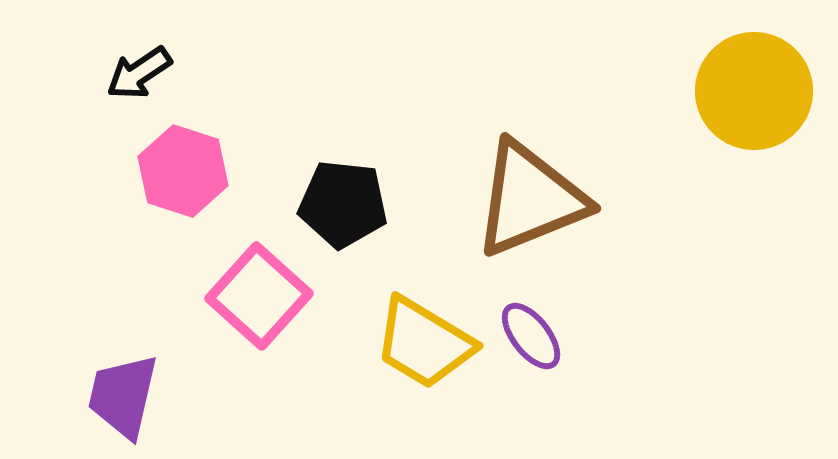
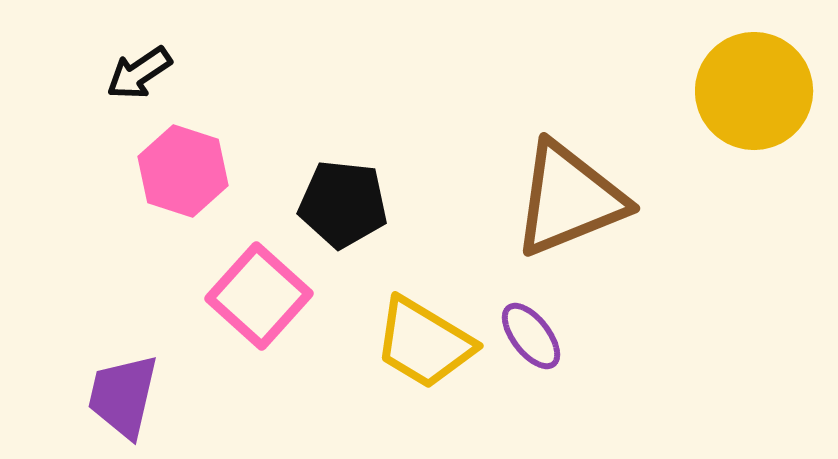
brown triangle: moved 39 px right
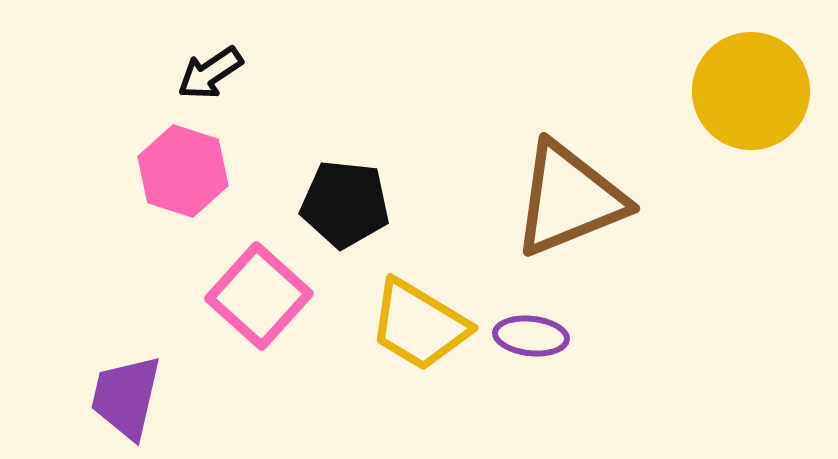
black arrow: moved 71 px right
yellow circle: moved 3 px left
black pentagon: moved 2 px right
purple ellipse: rotated 46 degrees counterclockwise
yellow trapezoid: moved 5 px left, 18 px up
purple trapezoid: moved 3 px right, 1 px down
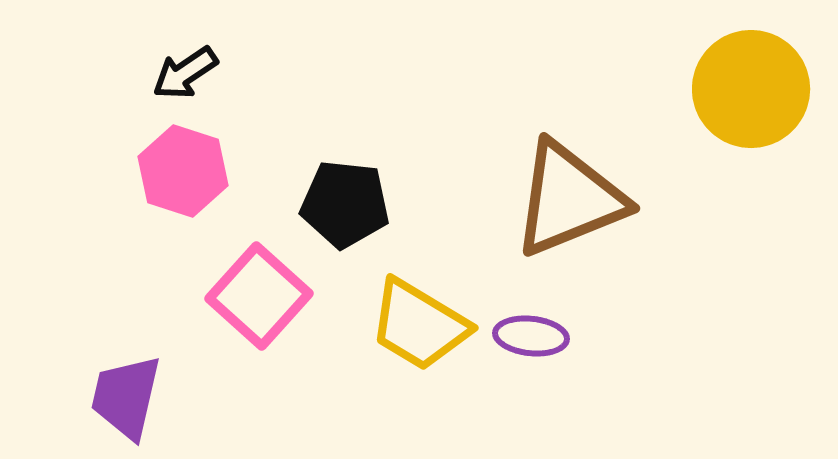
black arrow: moved 25 px left
yellow circle: moved 2 px up
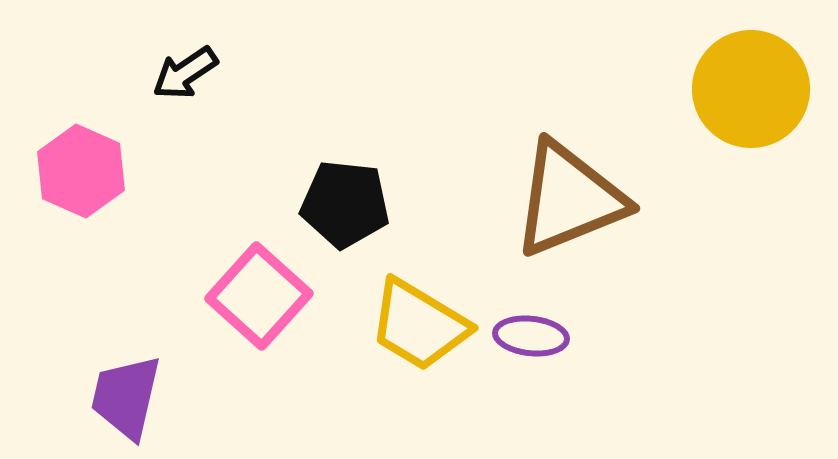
pink hexagon: moved 102 px left; rotated 6 degrees clockwise
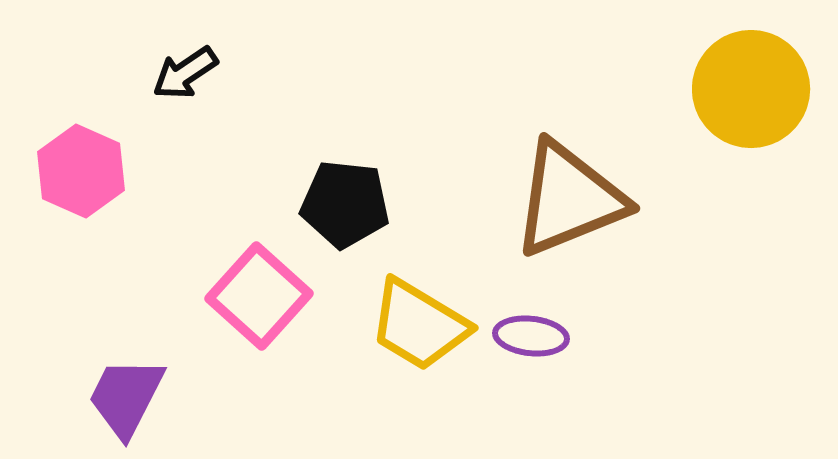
purple trapezoid: rotated 14 degrees clockwise
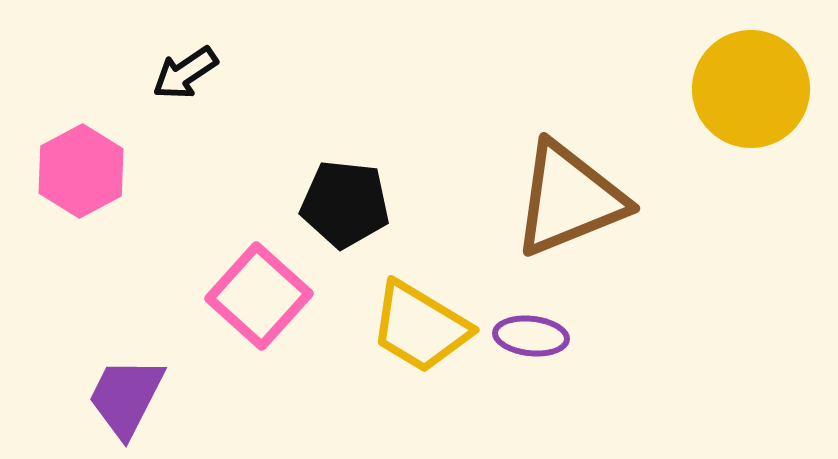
pink hexagon: rotated 8 degrees clockwise
yellow trapezoid: moved 1 px right, 2 px down
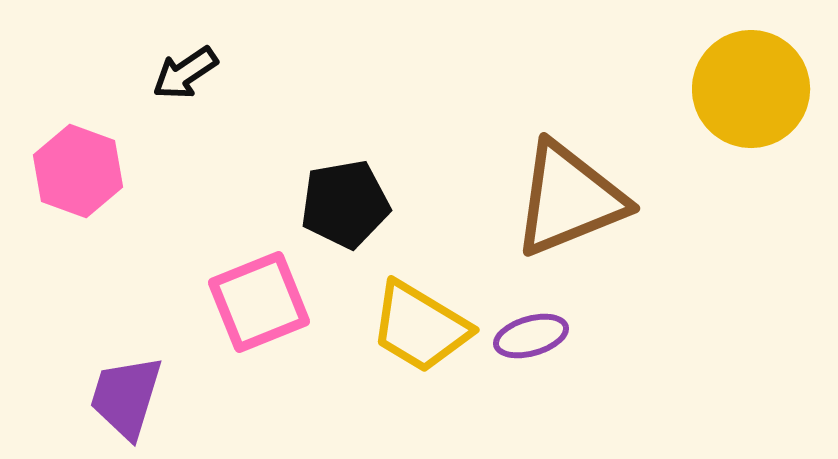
pink hexagon: moved 3 px left; rotated 12 degrees counterclockwise
black pentagon: rotated 16 degrees counterclockwise
pink square: moved 6 px down; rotated 26 degrees clockwise
purple ellipse: rotated 22 degrees counterclockwise
purple trapezoid: rotated 10 degrees counterclockwise
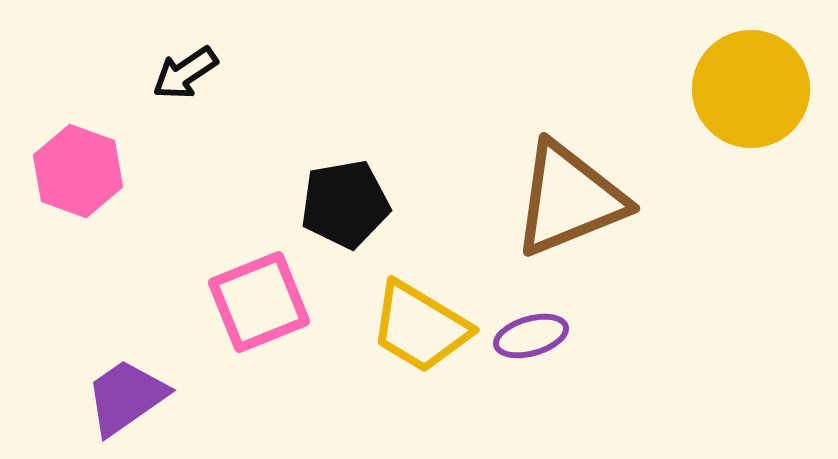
purple trapezoid: rotated 38 degrees clockwise
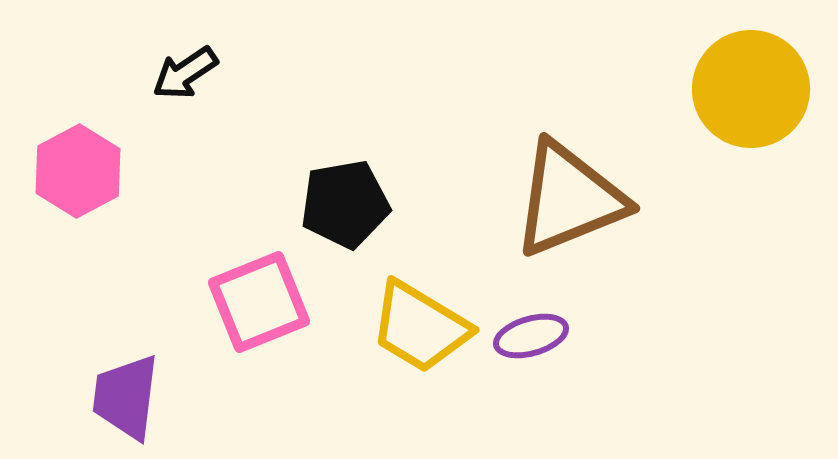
pink hexagon: rotated 12 degrees clockwise
purple trapezoid: rotated 48 degrees counterclockwise
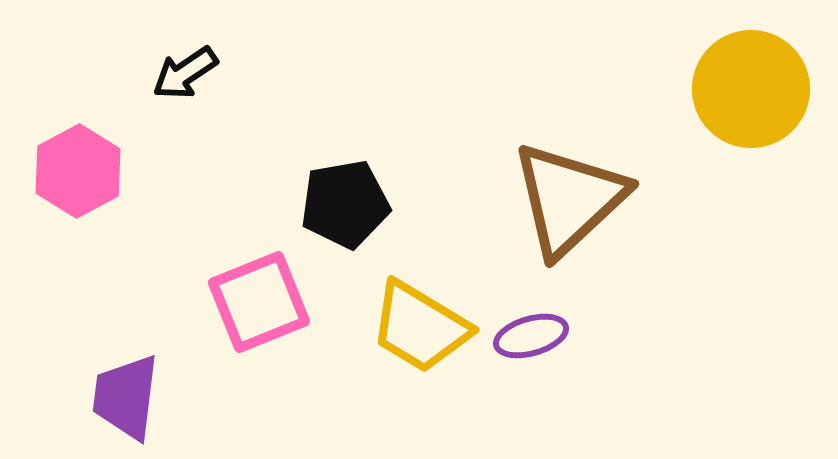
brown triangle: rotated 21 degrees counterclockwise
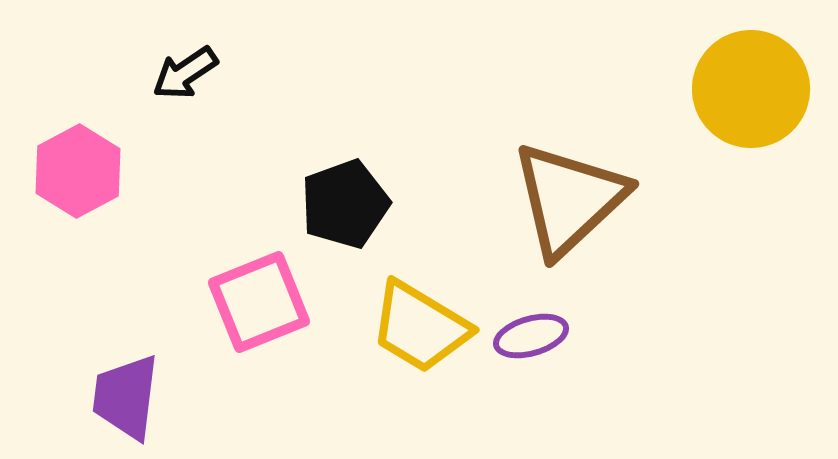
black pentagon: rotated 10 degrees counterclockwise
